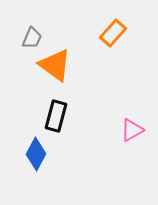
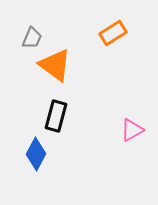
orange rectangle: rotated 16 degrees clockwise
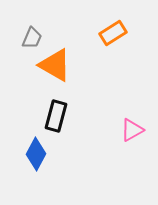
orange triangle: rotated 6 degrees counterclockwise
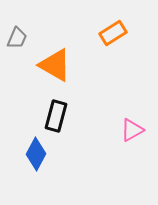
gray trapezoid: moved 15 px left
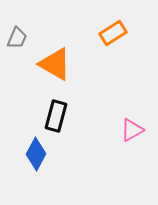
orange triangle: moved 1 px up
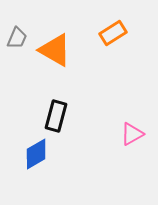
orange triangle: moved 14 px up
pink triangle: moved 4 px down
blue diamond: rotated 32 degrees clockwise
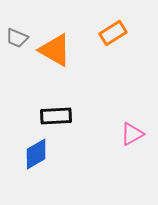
gray trapezoid: rotated 90 degrees clockwise
black rectangle: rotated 72 degrees clockwise
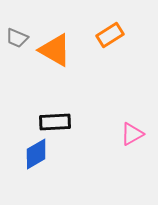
orange rectangle: moved 3 px left, 2 px down
black rectangle: moved 1 px left, 6 px down
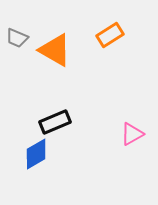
black rectangle: rotated 20 degrees counterclockwise
